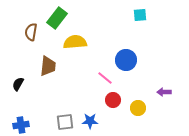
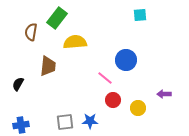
purple arrow: moved 2 px down
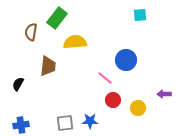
gray square: moved 1 px down
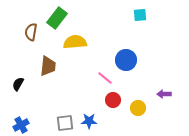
blue star: moved 1 px left
blue cross: rotated 21 degrees counterclockwise
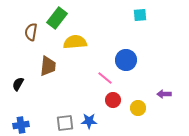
blue cross: rotated 21 degrees clockwise
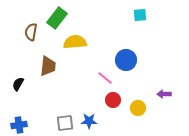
blue cross: moved 2 px left
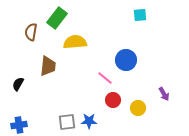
purple arrow: rotated 120 degrees counterclockwise
gray square: moved 2 px right, 1 px up
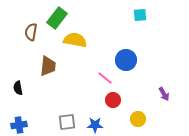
yellow semicircle: moved 2 px up; rotated 15 degrees clockwise
black semicircle: moved 4 px down; rotated 40 degrees counterclockwise
yellow circle: moved 11 px down
blue star: moved 6 px right, 4 px down
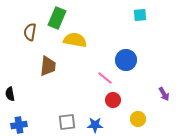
green rectangle: rotated 15 degrees counterclockwise
brown semicircle: moved 1 px left
black semicircle: moved 8 px left, 6 px down
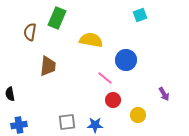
cyan square: rotated 16 degrees counterclockwise
yellow semicircle: moved 16 px right
yellow circle: moved 4 px up
